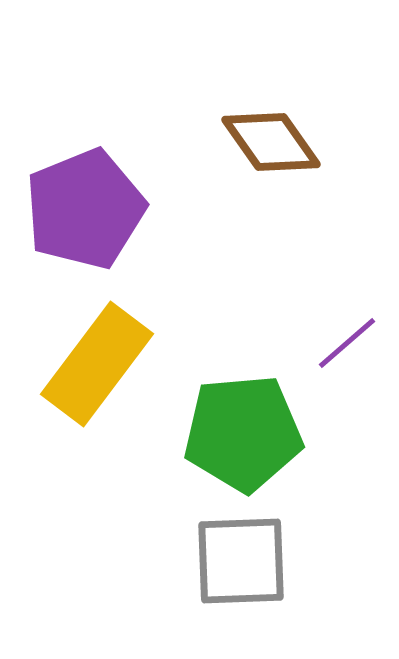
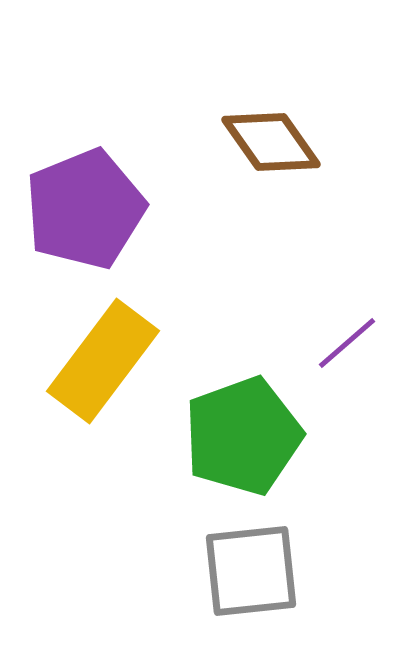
yellow rectangle: moved 6 px right, 3 px up
green pentagon: moved 3 px down; rotated 15 degrees counterclockwise
gray square: moved 10 px right, 10 px down; rotated 4 degrees counterclockwise
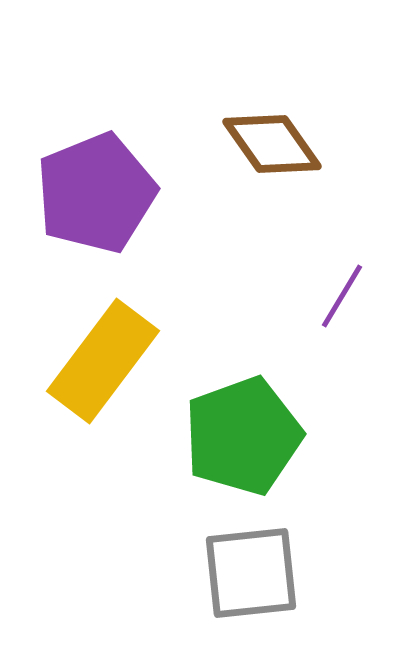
brown diamond: moved 1 px right, 2 px down
purple pentagon: moved 11 px right, 16 px up
purple line: moved 5 px left, 47 px up; rotated 18 degrees counterclockwise
gray square: moved 2 px down
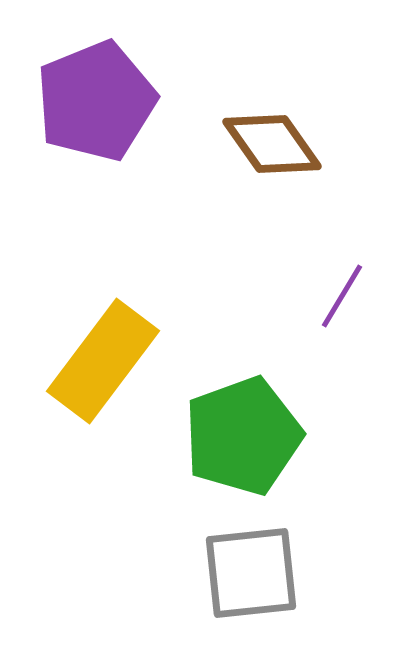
purple pentagon: moved 92 px up
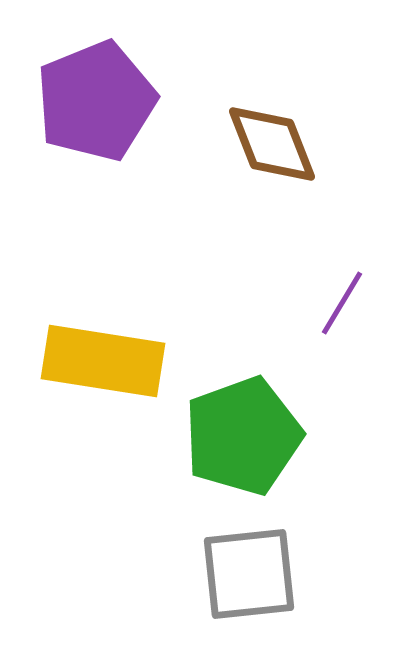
brown diamond: rotated 14 degrees clockwise
purple line: moved 7 px down
yellow rectangle: rotated 62 degrees clockwise
gray square: moved 2 px left, 1 px down
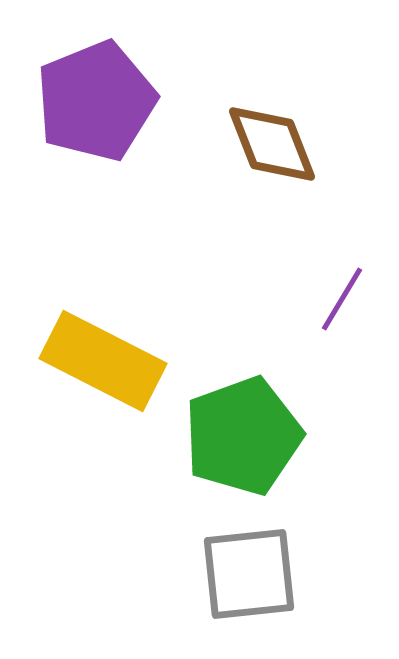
purple line: moved 4 px up
yellow rectangle: rotated 18 degrees clockwise
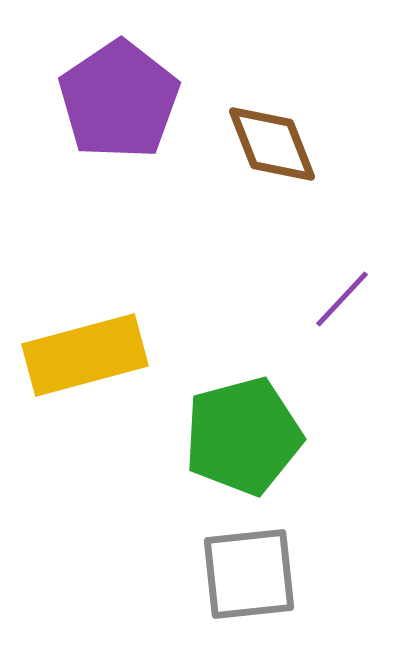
purple pentagon: moved 23 px right, 1 px up; rotated 12 degrees counterclockwise
purple line: rotated 12 degrees clockwise
yellow rectangle: moved 18 px left, 6 px up; rotated 42 degrees counterclockwise
green pentagon: rotated 5 degrees clockwise
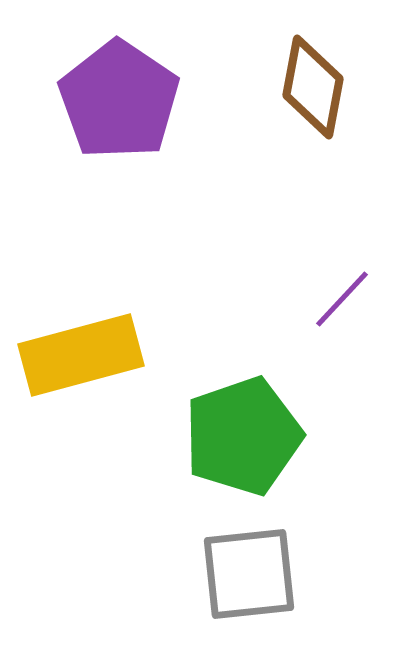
purple pentagon: rotated 4 degrees counterclockwise
brown diamond: moved 41 px right, 57 px up; rotated 32 degrees clockwise
yellow rectangle: moved 4 px left
green pentagon: rotated 4 degrees counterclockwise
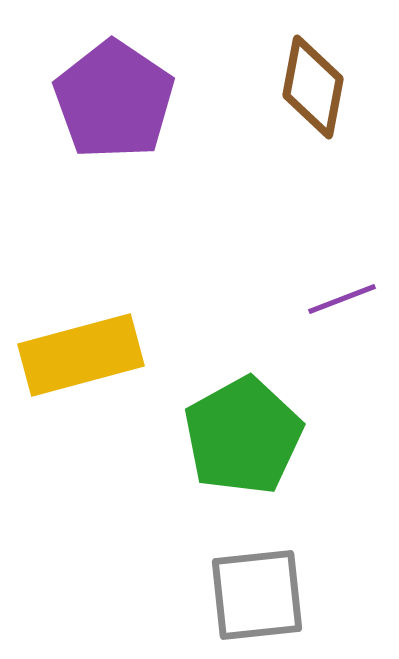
purple pentagon: moved 5 px left
purple line: rotated 26 degrees clockwise
green pentagon: rotated 10 degrees counterclockwise
gray square: moved 8 px right, 21 px down
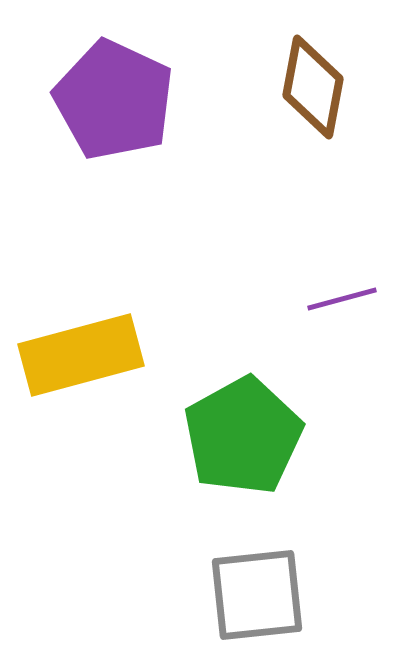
purple pentagon: rotated 9 degrees counterclockwise
purple line: rotated 6 degrees clockwise
